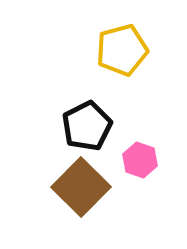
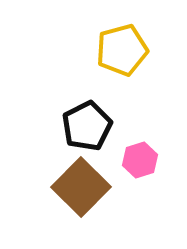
pink hexagon: rotated 24 degrees clockwise
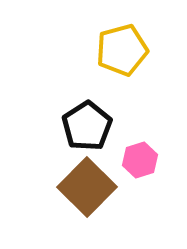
black pentagon: rotated 6 degrees counterclockwise
brown square: moved 6 px right
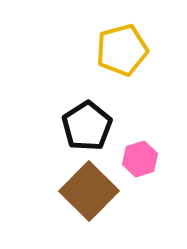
pink hexagon: moved 1 px up
brown square: moved 2 px right, 4 px down
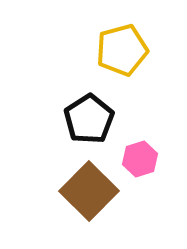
black pentagon: moved 2 px right, 7 px up
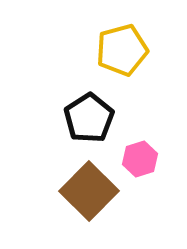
black pentagon: moved 1 px up
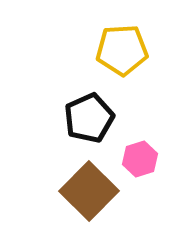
yellow pentagon: rotated 12 degrees clockwise
black pentagon: rotated 9 degrees clockwise
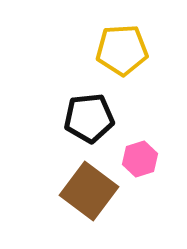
black pentagon: rotated 18 degrees clockwise
brown square: rotated 8 degrees counterclockwise
